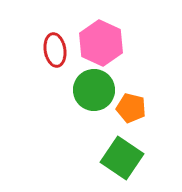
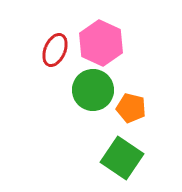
red ellipse: rotated 32 degrees clockwise
green circle: moved 1 px left
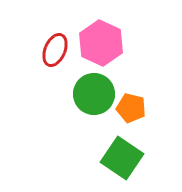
green circle: moved 1 px right, 4 px down
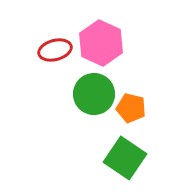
red ellipse: rotated 52 degrees clockwise
green square: moved 3 px right
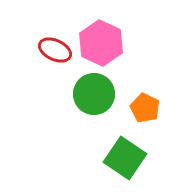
red ellipse: rotated 40 degrees clockwise
orange pentagon: moved 14 px right; rotated 12 degrees clockwise
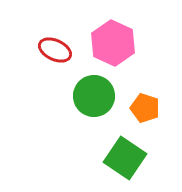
pink hexagon: moved 12 px right
green circle: moved 2 px down
orange pentagon: rotated 8 degrees counterclockwise
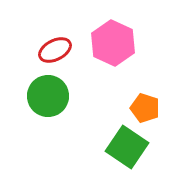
red ellipse: rotated 52 degrees counterclockwise
green circle: moved 46 px left
green square: moved 2 px right, 11 px up
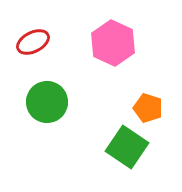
red ellipse: moved 22 px left, 8 px up
green circle: moved 1 px left, 6 px down
orange pentagon: moved 3 px right
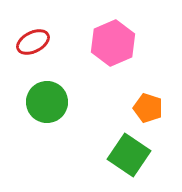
pink hexagon: rotated 12 degrees clockwise
green square: moved 2 px right, 8 px down
